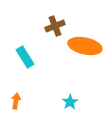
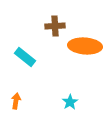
brown cross: rotated 18 degrees clockwise
orange ellipse: rotated 8 degrees counterclockwise
cyan rectangle: rotated 20 degrees counterclockwise
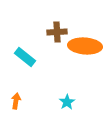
brown cross: moved 2 px right, 6 px down
cyan star: moved 3 px left
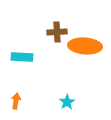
cyan rectangle: moved 3 px left; rotated 35 degrees counterclockwise
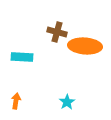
brown cross: rotated 18 degrees clockwise
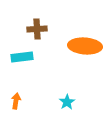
brown cross: moved 20 px left, 3 px up; rotated 18 degrees counterclockwise
cyan rectangle: rotated 10 degrees counterclockwise
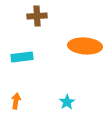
brown cross: moved 13 px up
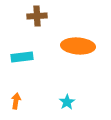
orange ellipse: moved 7 px left
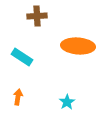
cyan rectangle: rotated 40 degrees clockwise
orange arrow: moved 2 px right, 4 px up
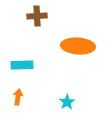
cyan rectangle: moved 8 px down; rotated 35 degrees counterclockwise
